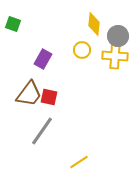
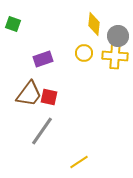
yellow circle: moved 2 px right, 3 px down
purple rectangle: rotated 42 degrees clockwise
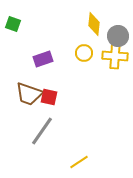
brown trapezoid: rotated 72 degrees clockwise
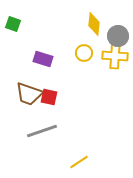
purple rectangle: rotated 36 degrees clockwise
gray line: rotated 36 degrees clockwise
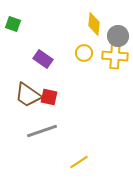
purple rectangle: rotated 18 degrees clockwise
brown trapezoid: moved 1 px left, 1 px down; rotated 16 degrees clockwise
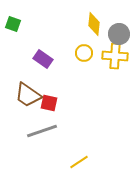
gray circle: moved 1 px right, 2 px up
red square: moved 6 px down
